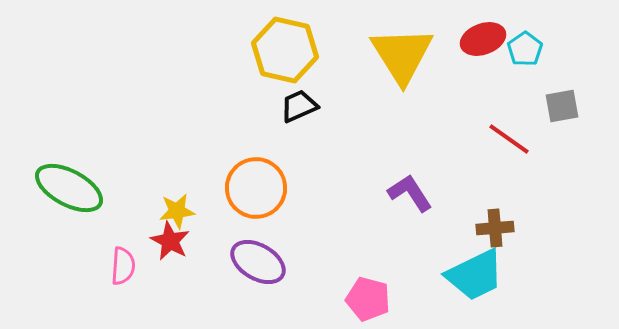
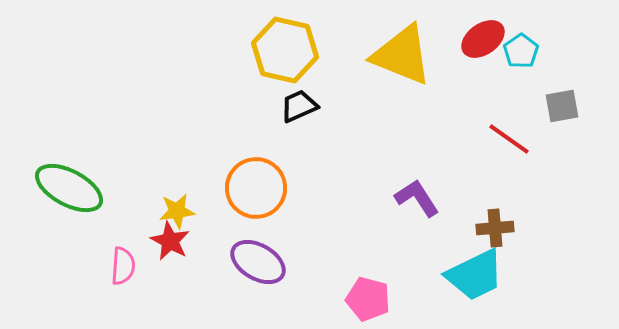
red ellipse: rotated 15 degrees counterclockwise
cyan pentagon: moved 4 px left, 2 px down
yellow triangle: rotated 36 degrees counterclockwise
purple L-shape: moved 7 px right, 5 px down
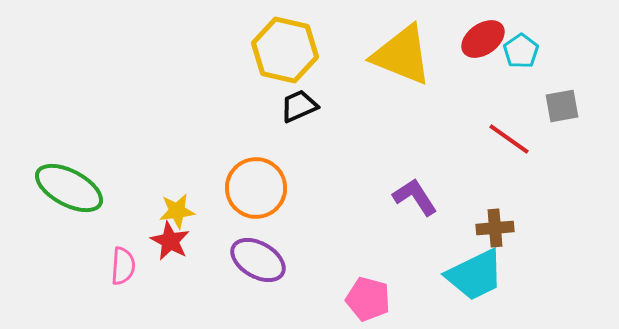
purple L-shape: moved 2 px left, 1 px up
purple ellipse: moved 2 px up
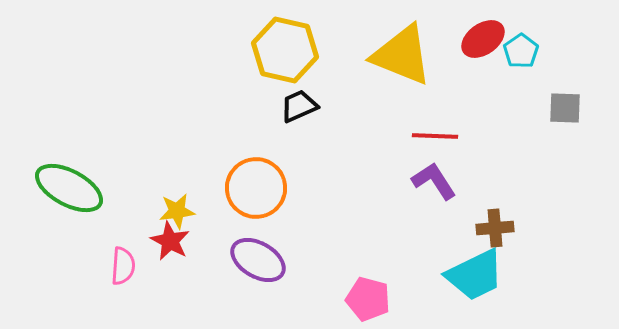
gray square: moved 3 px right, 2 px down; rotated 12 degrees clockwise
red line: moved 74 px left, 3 px up; rotated 33 degrees counterclockwise
purple L-shape: moved 19 px right, 16 px up
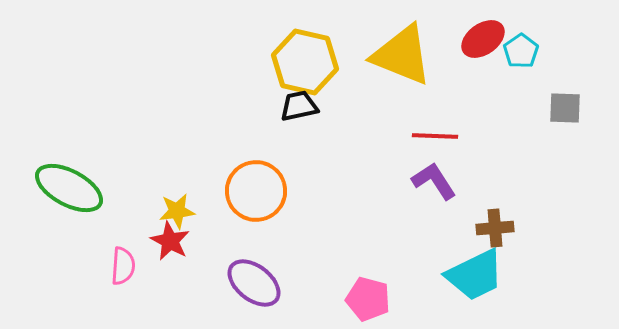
yellow hexagon: moved 20 px right, 12 px down
black trapezoid: rotated 12 degrees clockwise
orange circle: moved 3 px down
purple ellipse: moved 4 px left, 23 px down; rotated 8 degrees clockwise
